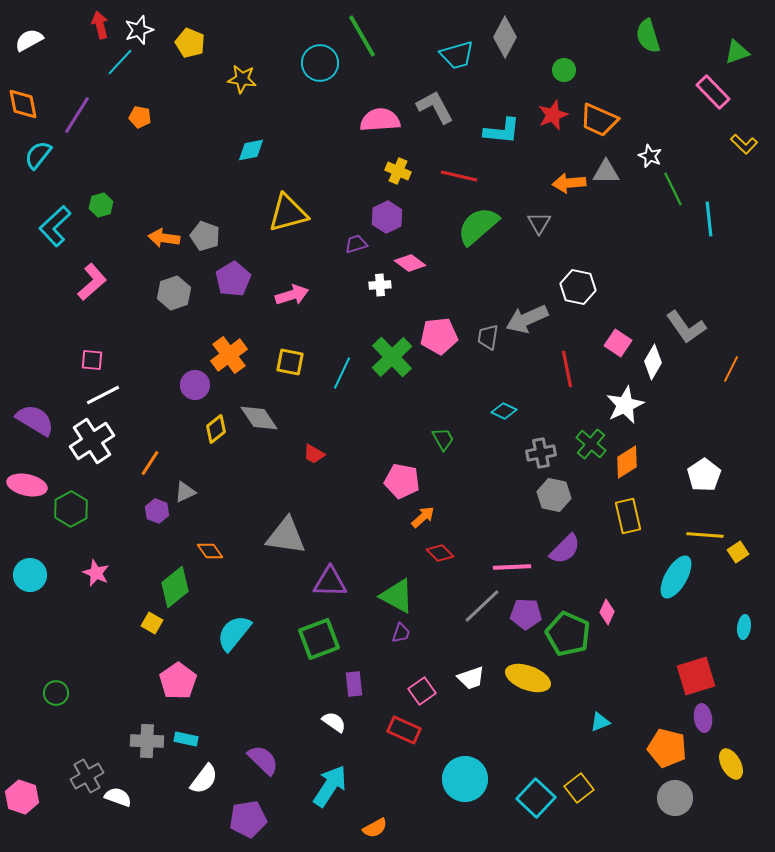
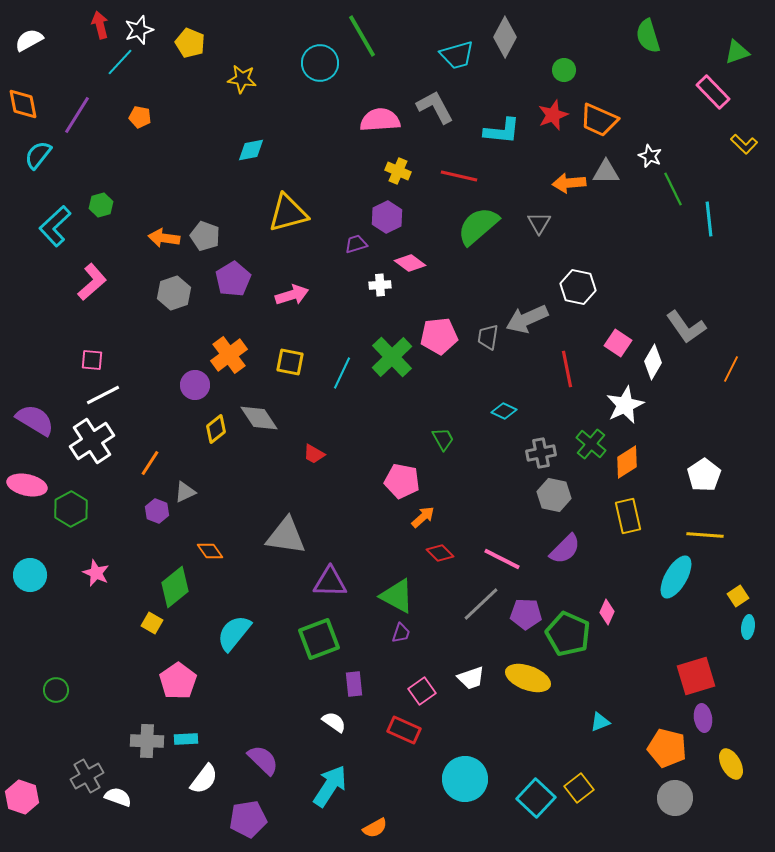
yellow square at (738, 552): moved 44 px down
pink line at (512, 567): moved 10 px left, 8 px up; rotated 30 degrees clockwise
gray line at (482, 606): moved 1 px left, 2 px up
cyan ellipse at (744, 627): moved 4 px right
green circle at (56, 693): moved 3 px up
cyan rectangle at (186, 739): rotated 15 degrees counterclockwise
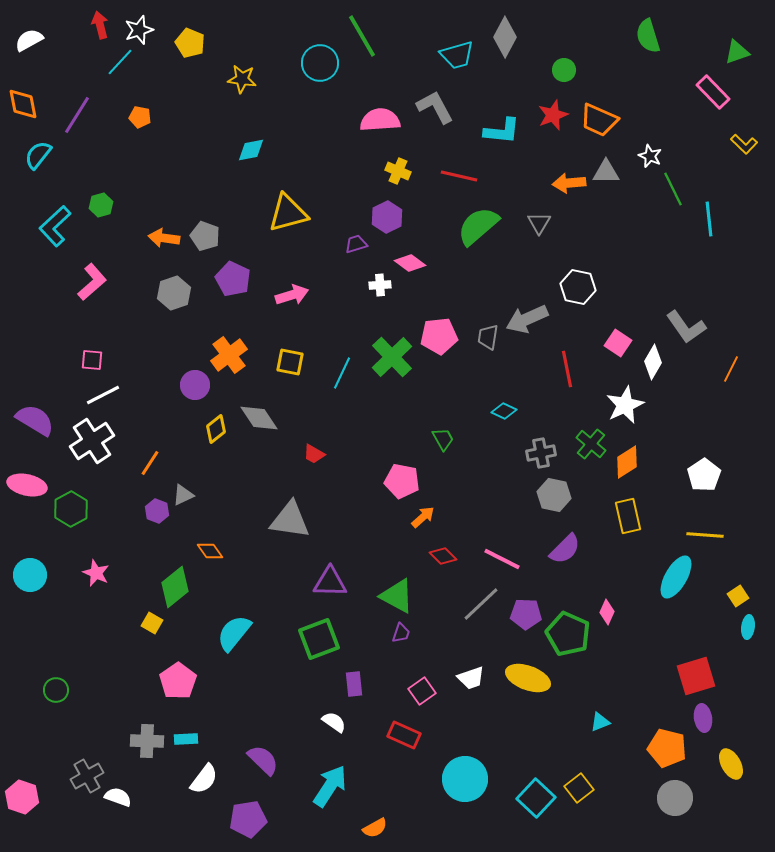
purple pentagon at (233, 279): rotated 16 degrees counterclockwise
gray triangle at (185, 492): moved 2 px left, 3 px down
gray triangle at (286, 536): moved 4 px right, 16 px up
red diamond at (440, 553): moved 3 px right, 3 px down
red rectangle at (404, 730): moved 5 px down
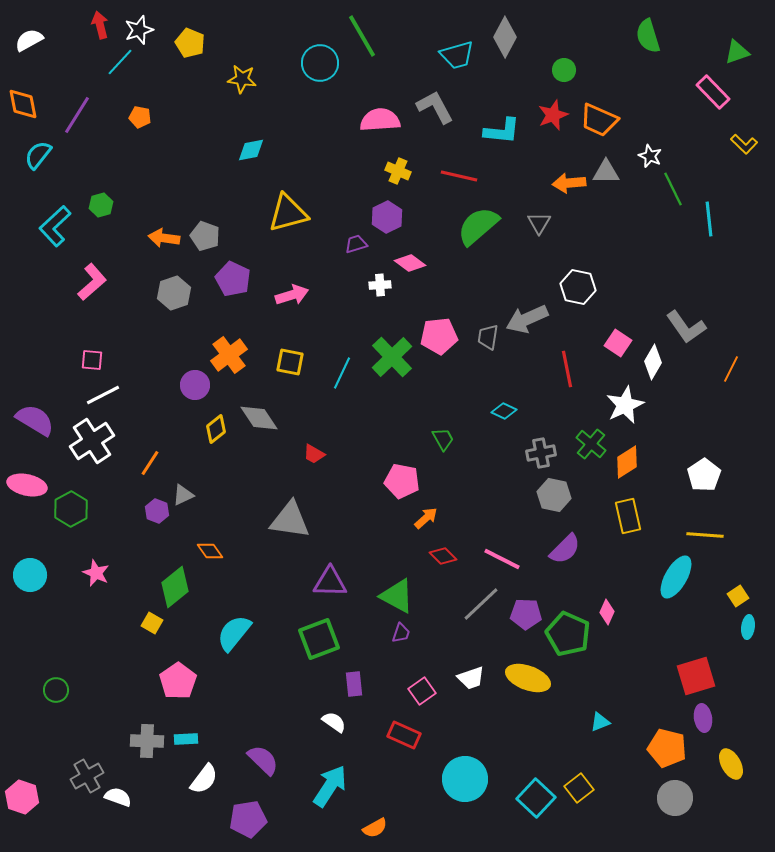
orange arrow at (423, 517): moved 3 px right, 1 px down
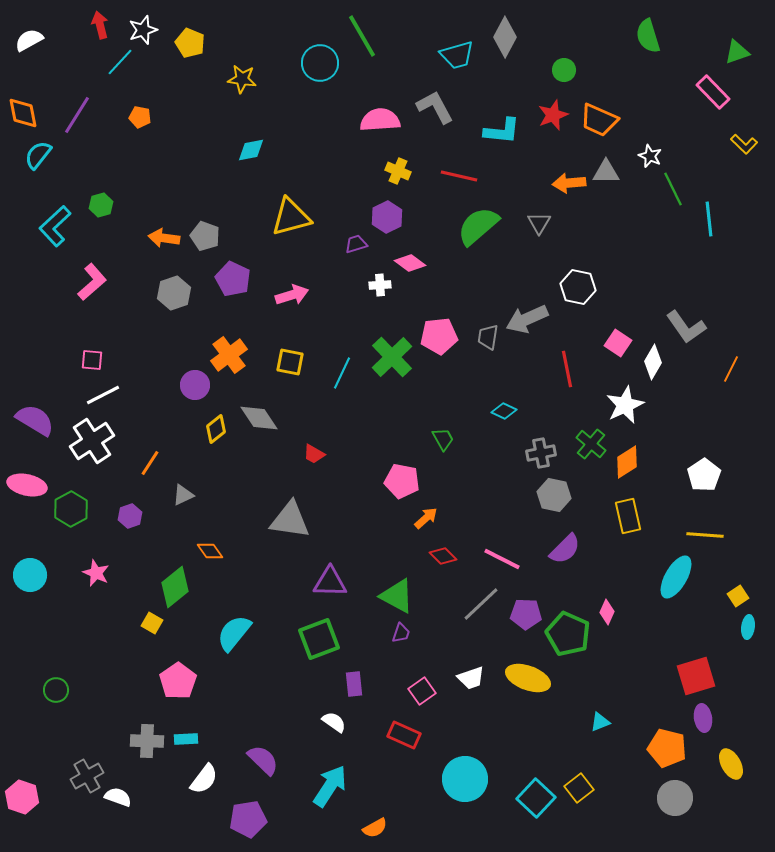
white star at (139, 30): moved 4 px right
orange diamond at (23, 104): moved 9 px down
yellow triangle at (288, 213): moved 3 px right, 4 px down
purple hexagon at (157, 511): moved 27 px left, 5 px down; rotated 20 degrees clockwise
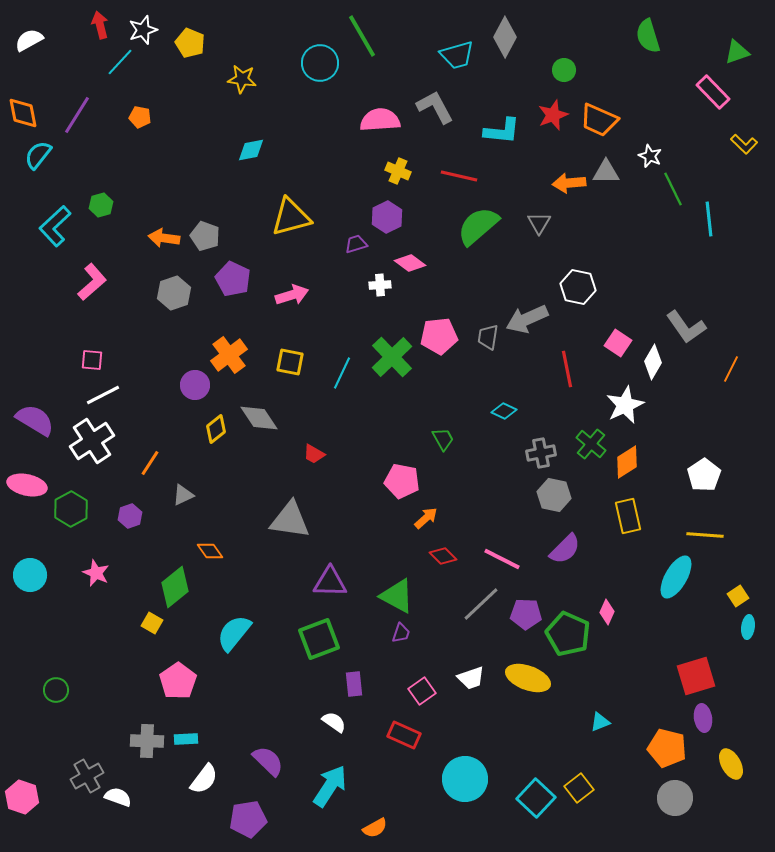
purple semicircle at (263, 760): moved 5 px right, 1 px down
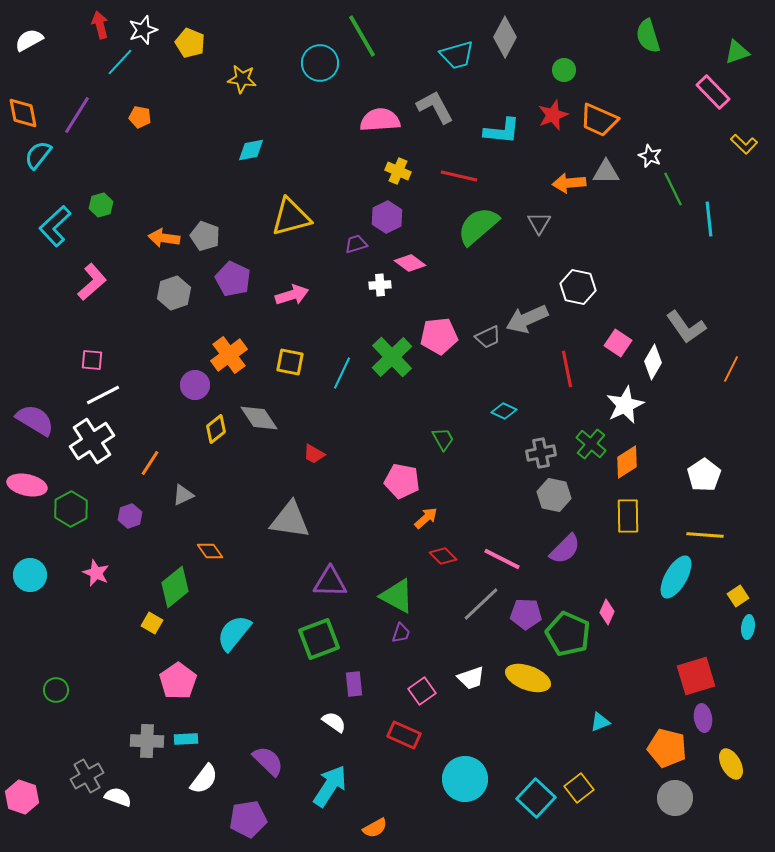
gray trapezoid at (488, 337): rotated 124 degrees counterclockwise
yellow rectangle at (628, 516): rotated 12 degrees clockwise
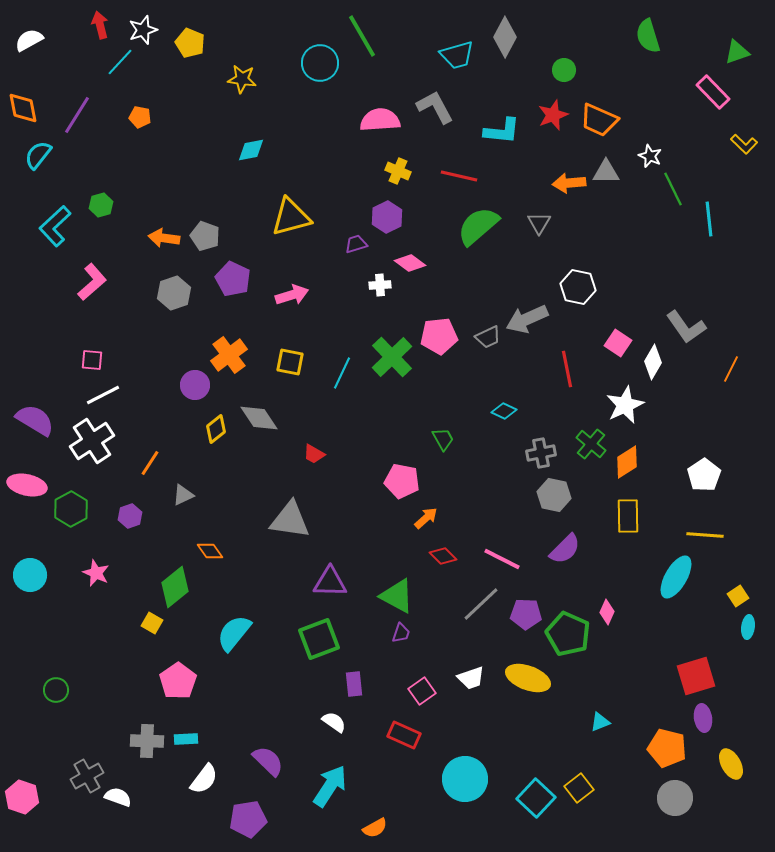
orange diamond at (23, 113): moved 5 px up
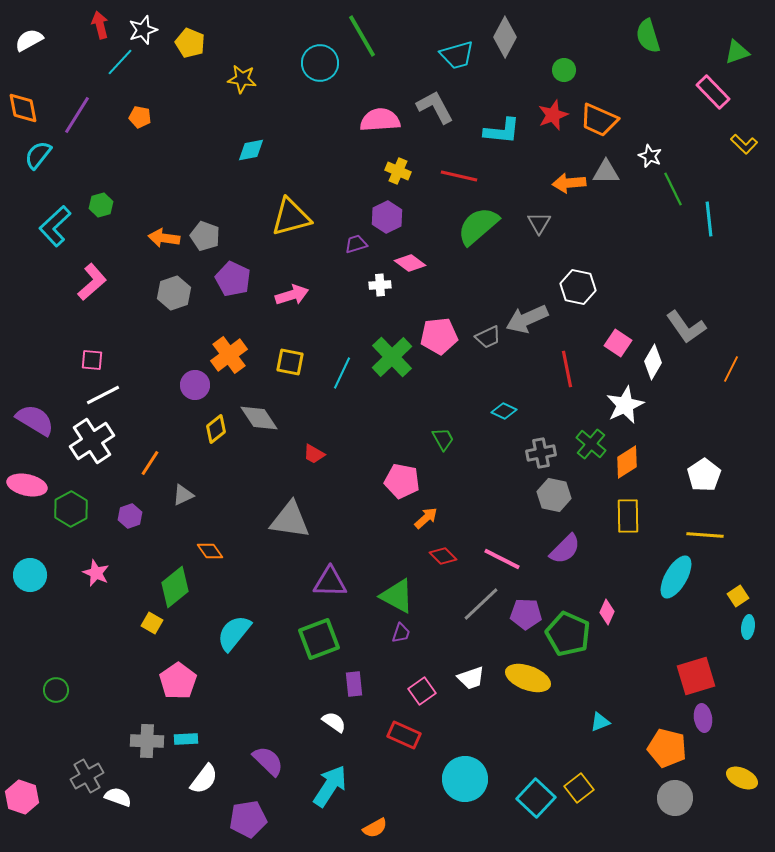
yellow ellipse at (731, 764): moved 11 px right, 14 px down; rotated 36 degrees counterclockwise
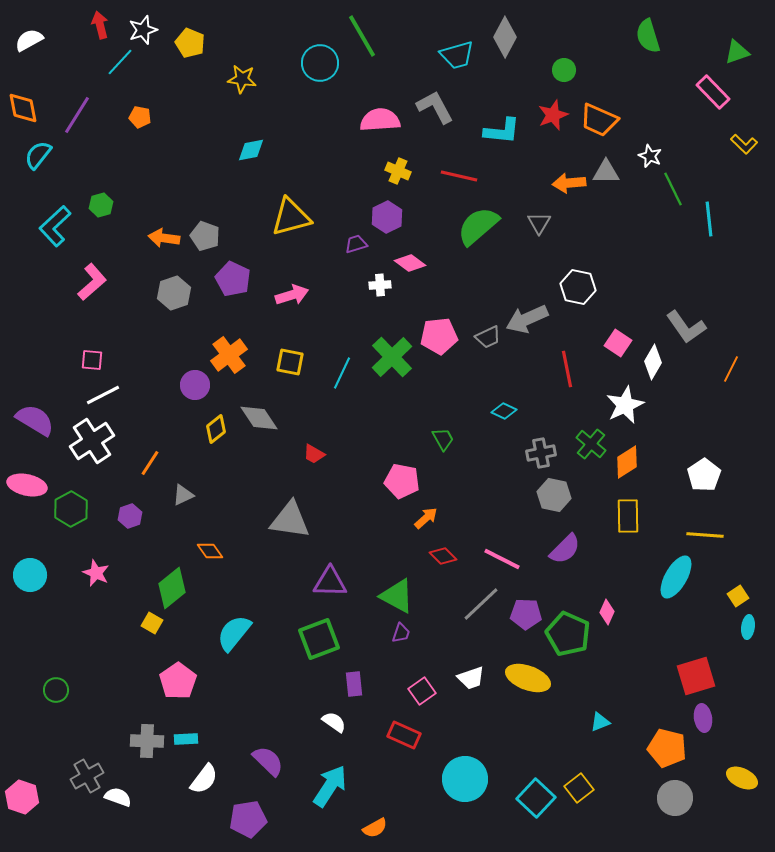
green diamond at (175, 587): moved 3 px left, 1 px down
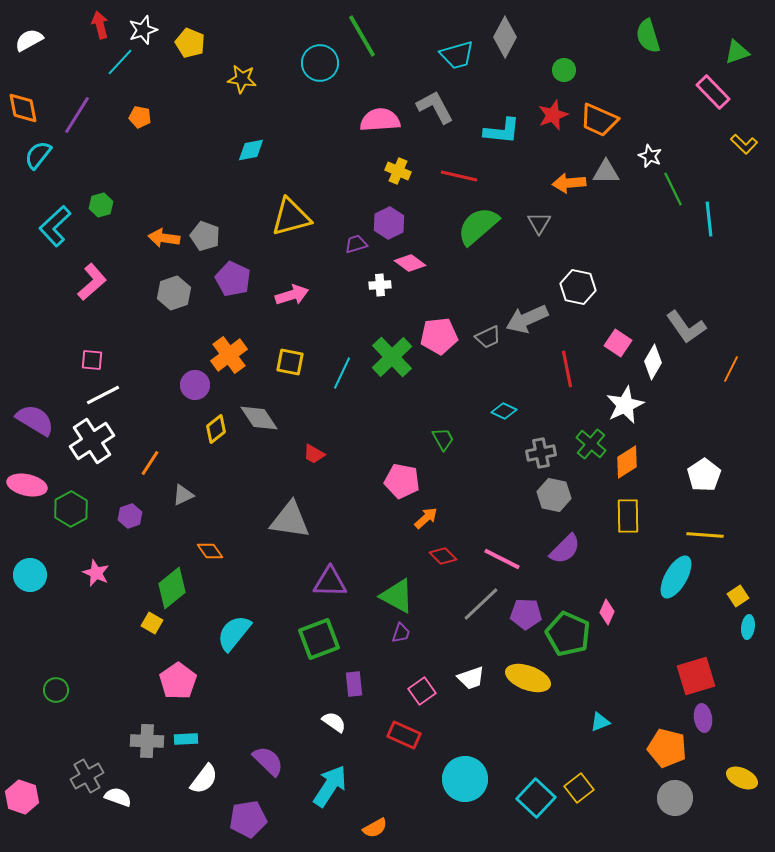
purple hexagon at (387, 217): moved 2 px right, 6 px down
